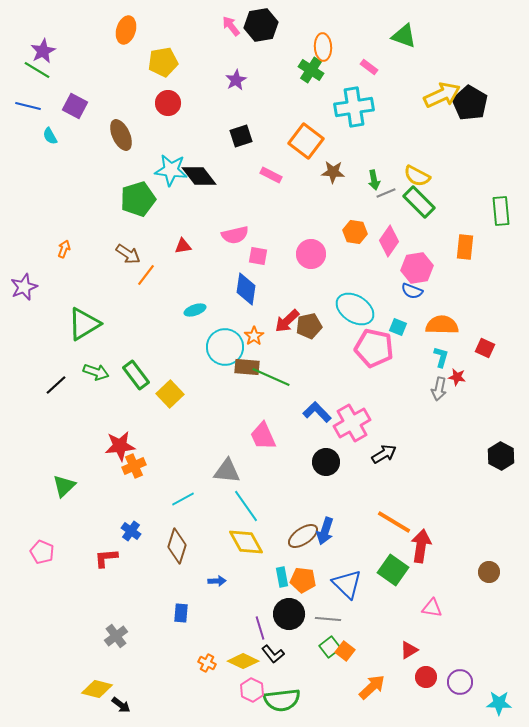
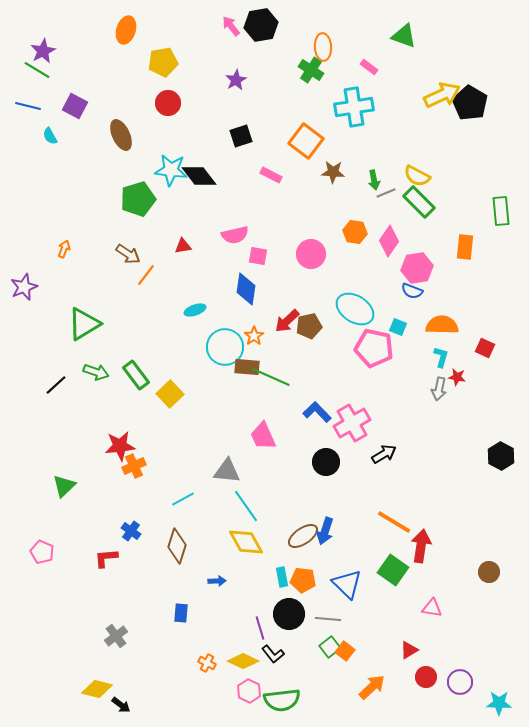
pink hexagon at (252, 690): moved 3 px left, 1 px down
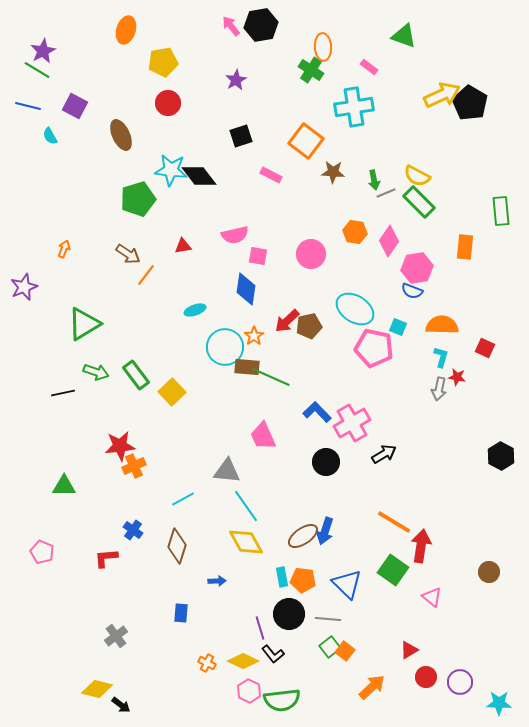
black line at (56, 385): moved 7 px right, 8 px down; rotated 30 degrees clockwise
yellow square at (170, 394): moved 2 px right, 2 px up
green triangle at (64, 486): rotated 45 degrees clockwise
blue cross at (131, 531): moved 2 px right, 1 px up
pink triangle at (432, 608): moved 11 px up; rotated 30 degrees clockwise
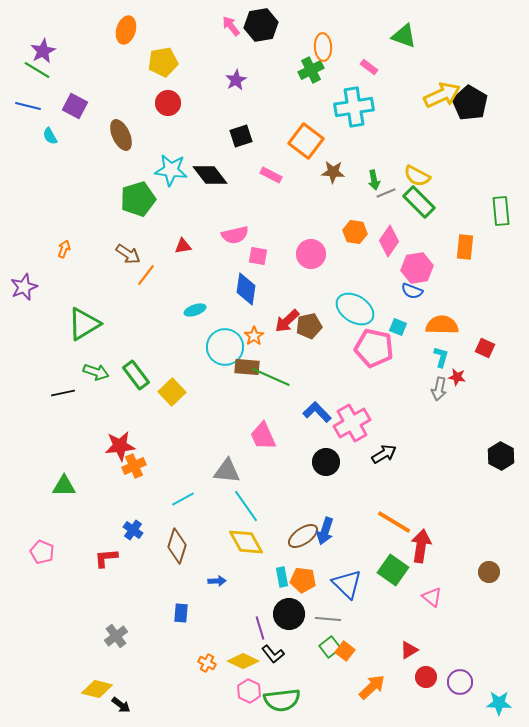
green cross at (311, 70): rotated 30 degrees clockwise
black diamond at (199, 176): moved 11 px right, 1 px up
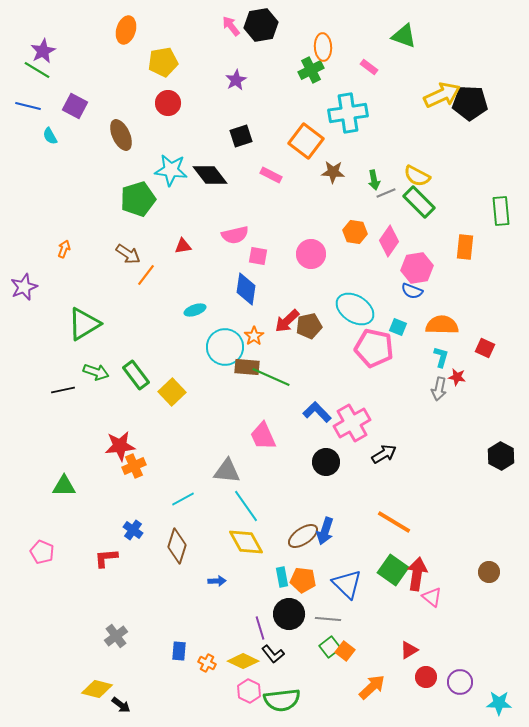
black pentagon at (470, 103): rotated 28 degrees counterclockwise
cyan cross at (354, 107): moved 6 px left, 6 px down
black line at (63, 393): moved 3 px up
red arrow at (421, 546): moved 4 px left, 28 px down
blue rectangle at (181, 613): moved 2 px left, 38 px down
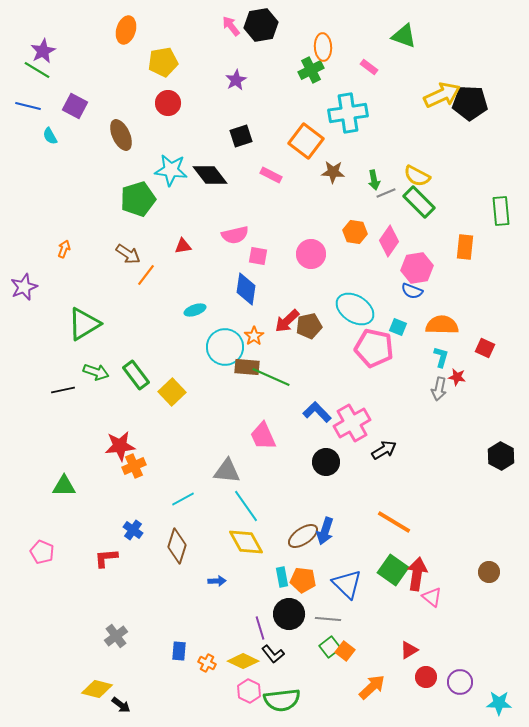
black arrow at (384, 454): moved 4 px up
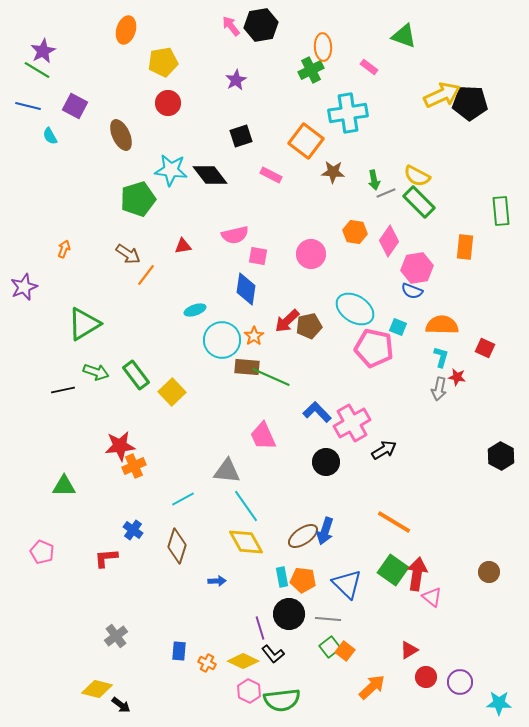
cyan circle at (225, 347): moved 3 px left, 7 px up
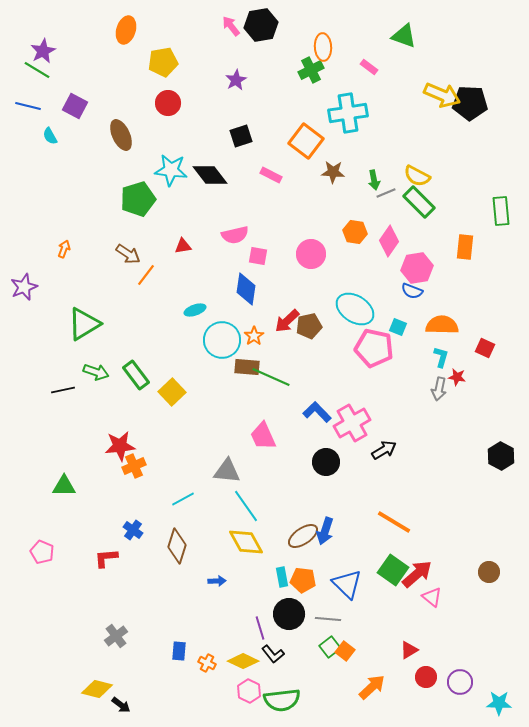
yellow arrow at (442, 95): rotated 48 degrees clockwise
red arrow at (417, 574): rotated 40 degrees clockwise
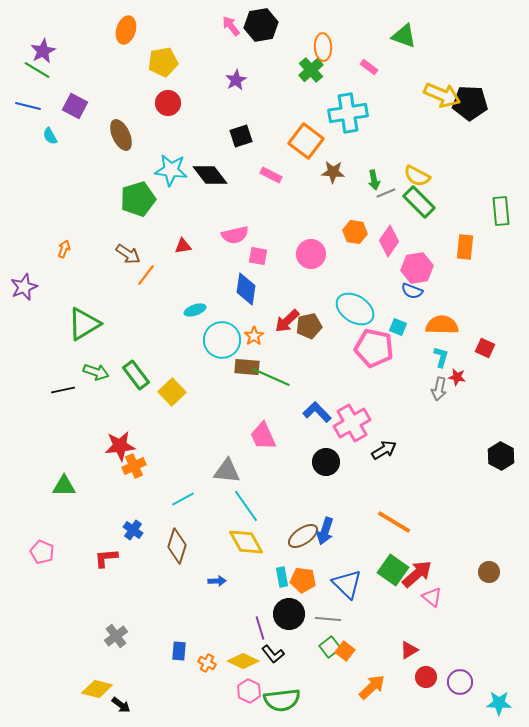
green cross at (311, 70): rotated 15 degrees counterclockwise
